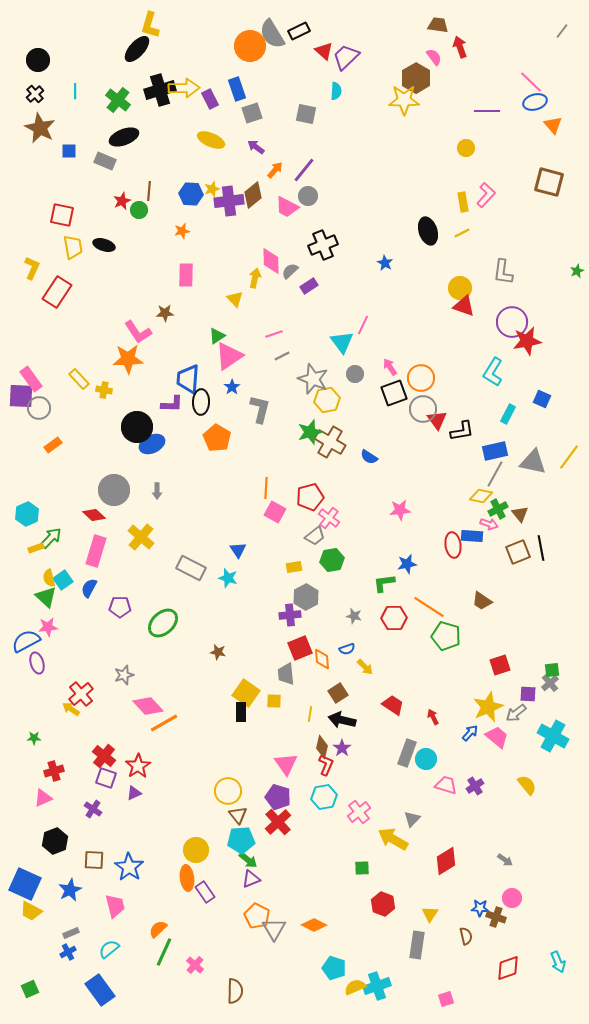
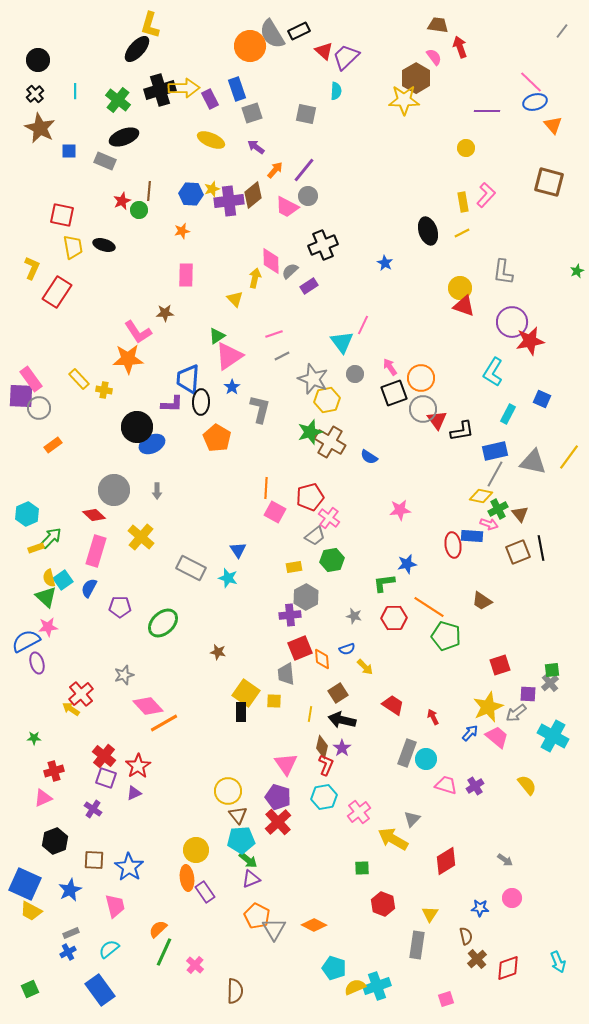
red star at (527, 341): moved 3 px right
brown cross at (496, 917): moved 19 px left, 42 px down; rotated 30 degrees clockwise
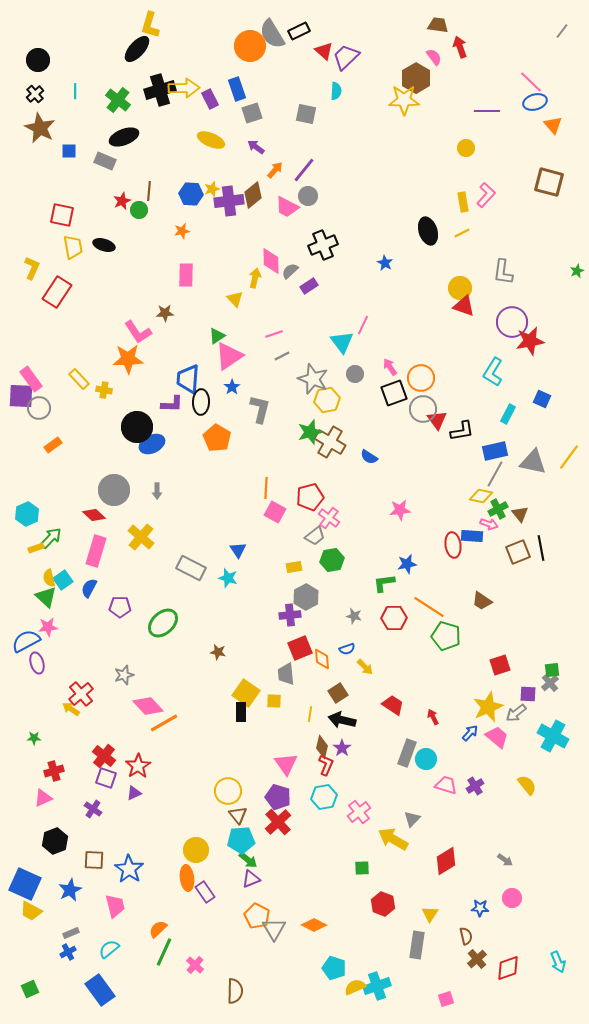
blue star at (129, 867): moved 2 px down
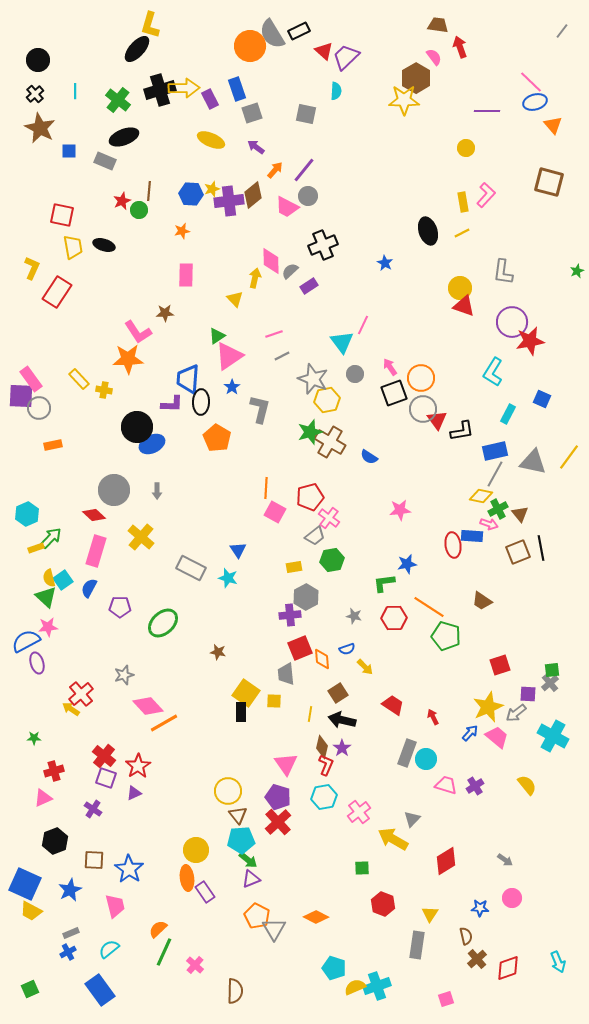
orange rectangle at (53, 445): rotated 24 degrees clockwise
orange diamond at (314, 925): moved 2 px right, 8 px up
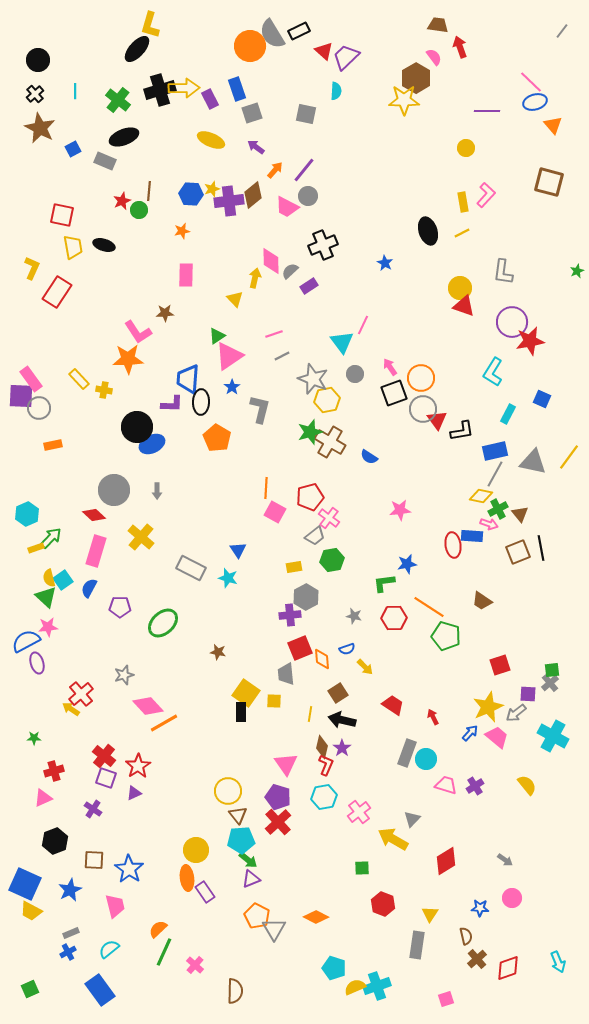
blue square at (69, 151): moved 4 px right, 2 px up; rotated 28 degrees counterclockwise
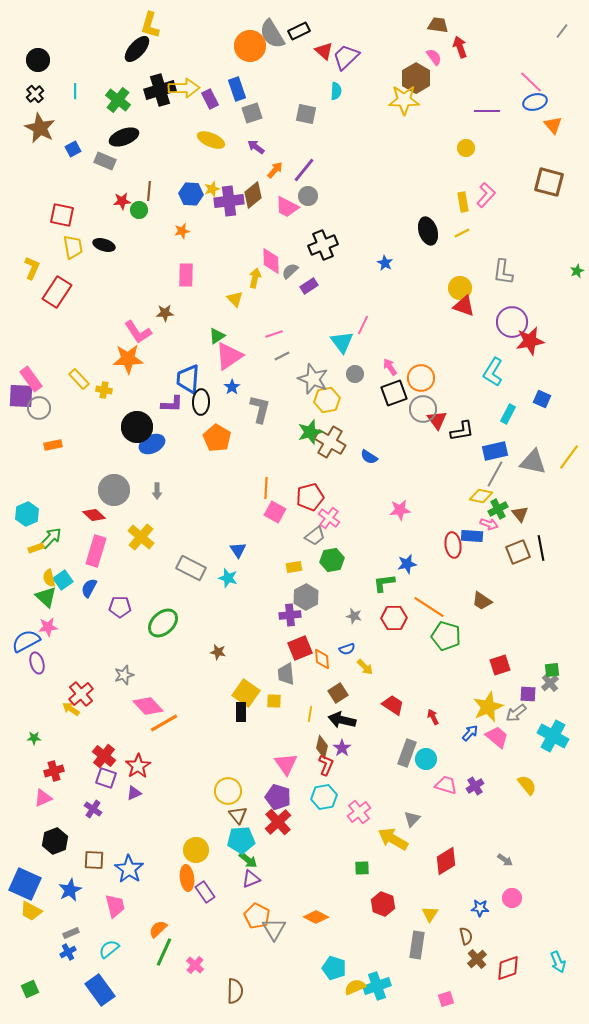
red star at (122, 201): rotated 18 degrees clockwise
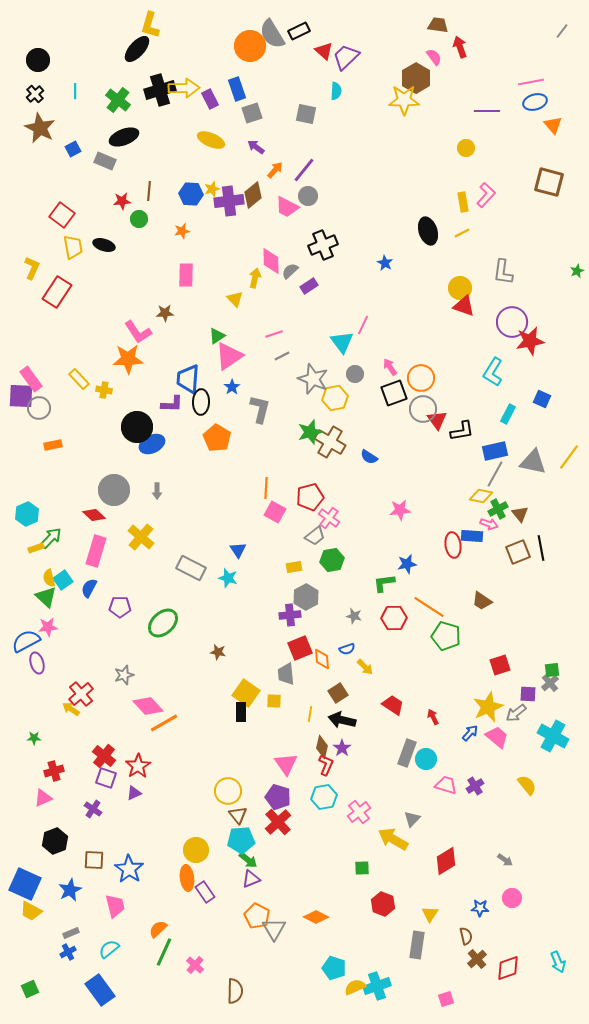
pink line at (531, 82): rotated 55 degrees counterclockwise
green circle at (139, 210): moved 9 px down
red square at (62, 215): rotated 25 degrees clockwise
yellow hexagon at (327, 400): moved 8 px right, 2 px up
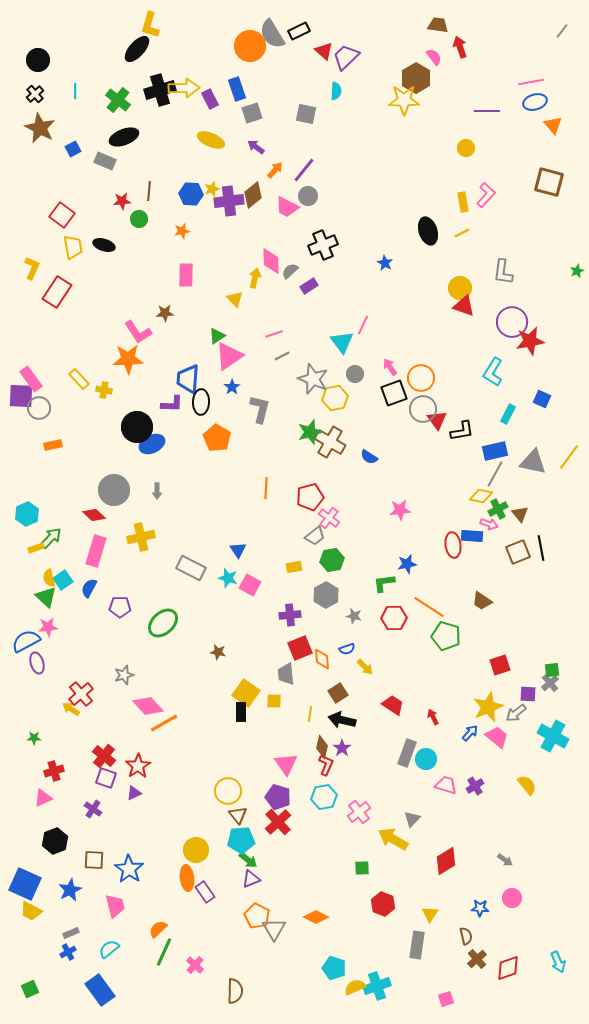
pink square at (275, 512): moved 25 px left, 73 px down
yellow cross at (141, 537): rotated 36 degrees clockwise
gray hexagon at (306, 597): moved 20 px right, 2 px up
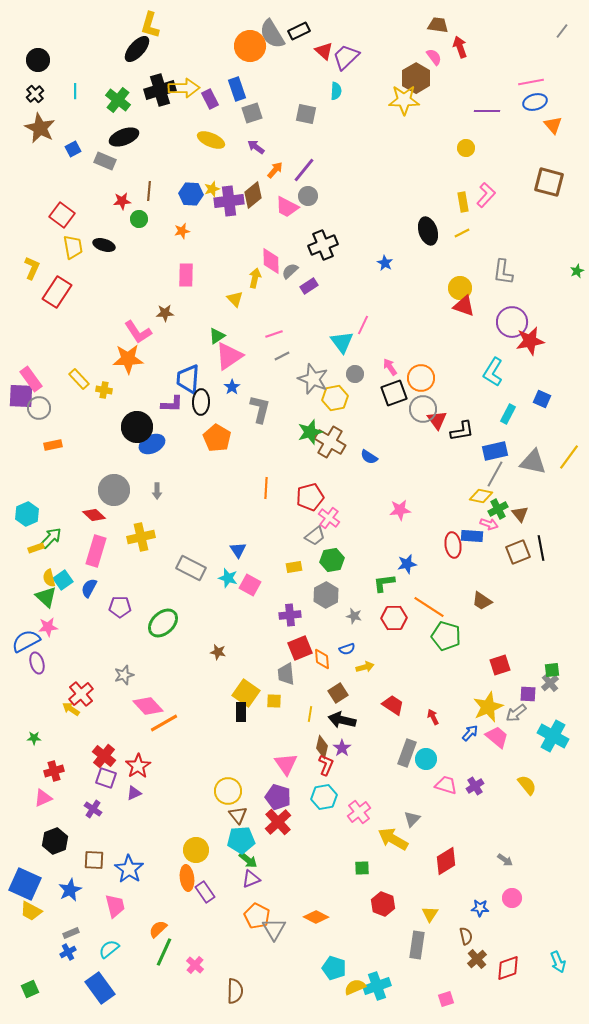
yellow arrow at (365, 667): rotated 60 degrees counterclockwise
blue rectangle at (100, 990): moved 2 px up
